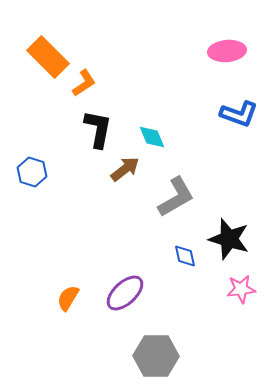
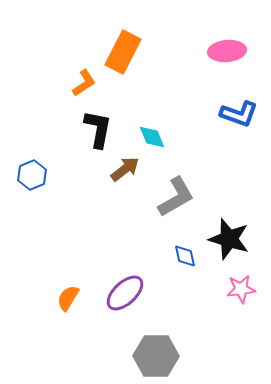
orange rectangle: moved 75 px right, 5 px up; rotated 72 degrees clockwise
blue hexagon: moved 3 px down; rotated 20 degrees clockwise
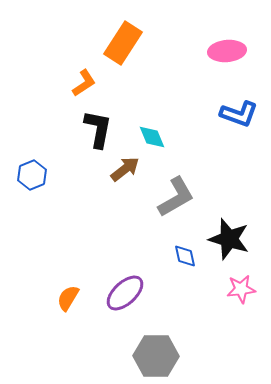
orange rectangle: moved 9 px up; rotated 6 degrees clockwise
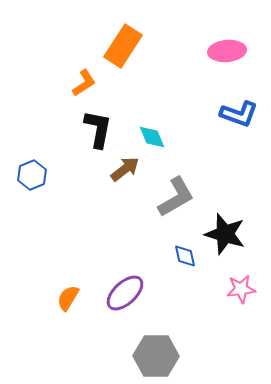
orange rectangle: moved 3 px down
black star: moved 4 px left, 5 px up
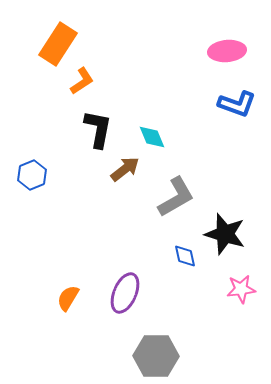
orange rectangle: moved 65 px left, 2 px up
orange L-shape: moved 2 px left, 2 px up
blue L-shape: moved 2 px left, 10 px up
purple ellipse: rotated 24 degrees counterclockwise
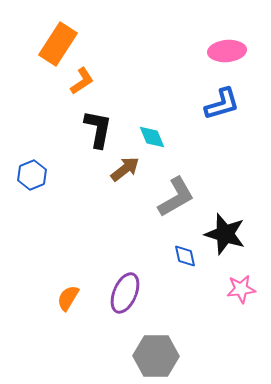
blue L-shape: moved 15 px left; rotated 36 degrees counterclockwise
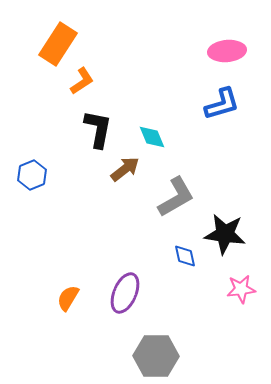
black star: rotated 9 degrees counterclockwise
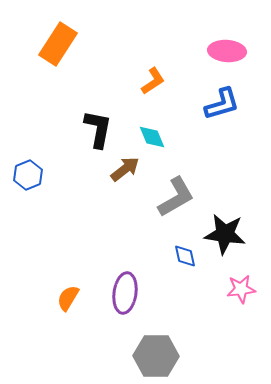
pink ellipse: rotated 9 degrees clockwise
orange L-shape: moved 71 px right
blue hexagon: moved 4 px left
purple ellipse: rotated 15 degrees counterclockwise
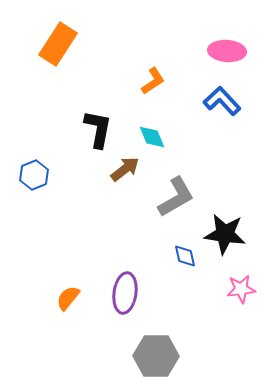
blue L-shape: moved 3 px up; rotated 117 degrees counterclockwise
blue hexagon: moved 6 px right
orange semicircle: rotated 8 degrees clockwise
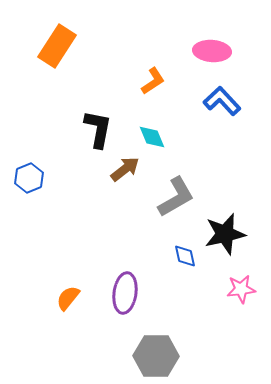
orange rectangle: moved 1 px left, 2 px down
pink ellipse: moved 15 px left
blue hexagon: moved 5 px left, 3 px down
black star: rotated 21 degrees counterclockwise
